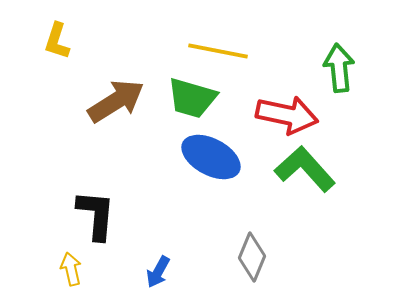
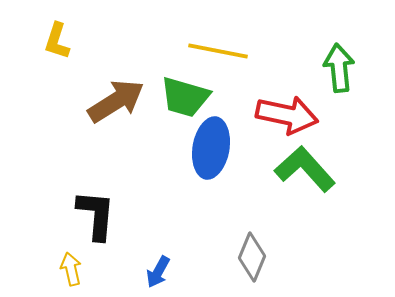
green trapezoid: moved 7 px left, 1 px up
blue ellipse: moved 9 px up; rotated 72 degrees clockwise
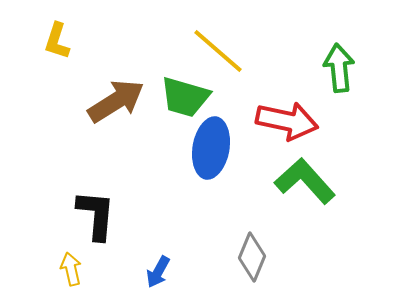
yellow line: rotated 30 degrees clockwise
red arrow: moved 6 px down
green L-shape: moved 12 px down
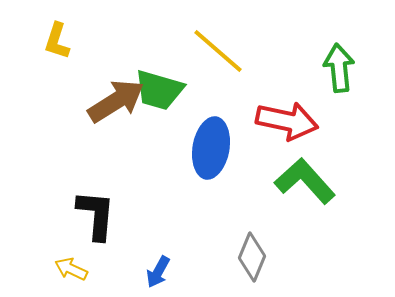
green trapezoid: moved 26 px left, 7 px up
yellow arrow: rotated 52 degrees counterclockwise
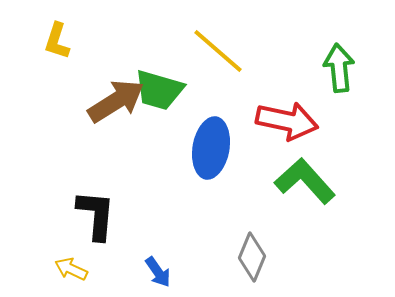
blue arrow: rotated 64 degrees counterclockwise
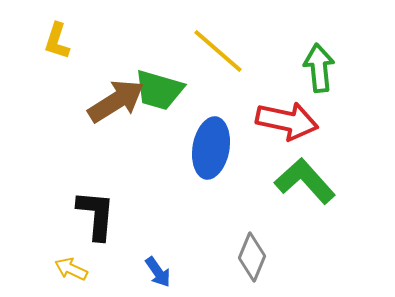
green arrow: moved 20 px left
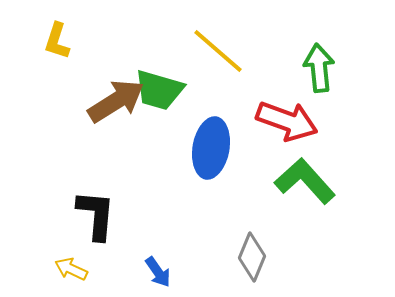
red arrow: rotated 8 degrees clockwise
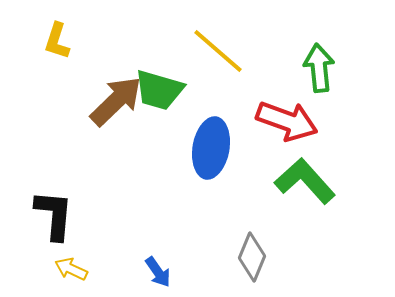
brown arrow: rotated 12 degrees counterclockwise
black L-shape: moved 42 px left
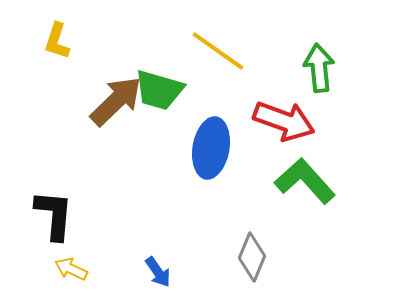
yellow line: rotated 6 degrees counterclockwise
red arrow: moved 3 px left
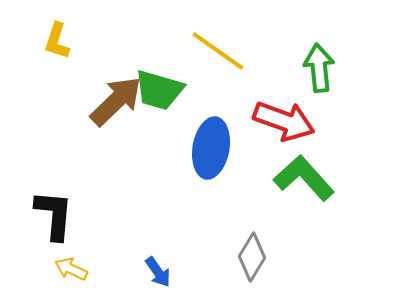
green L-shape: moved 1 px left, 3 px up
gray diamond: rotated 9 degrees clockwise
